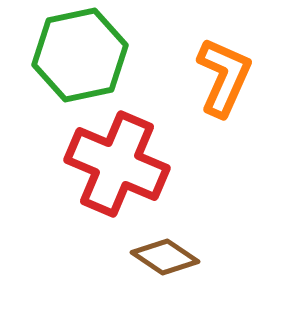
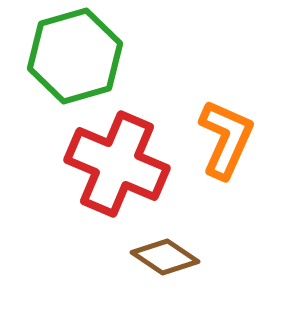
green hexagon: moved 5 px left, 1 px down; rotated 4 degrees counterclockwise
orange L-shape: moved 2 px right, 62 px down
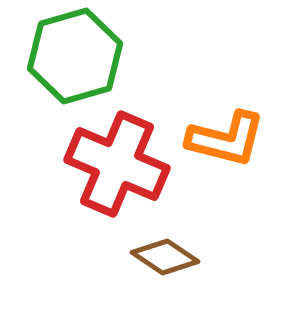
orange L-shape: rotated 80 degrees clockwise
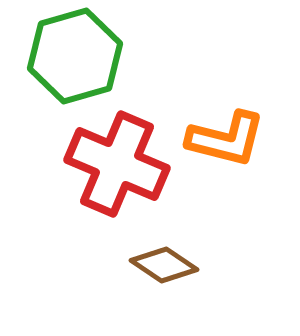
brown diamond: moved 1 px left, 8 px down
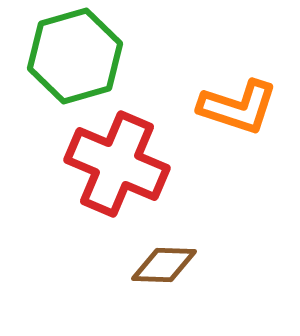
orange L-shape: moved 12 px right, 32 px up; rotated 4 degrees clockwise
brown diamond: rotated 32 degrees counterclockwise
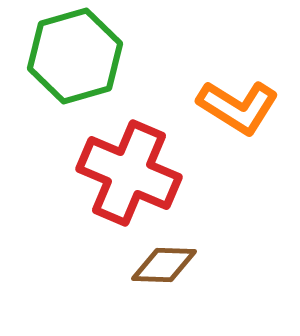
orange L-shape: rotated 14 degrees clockwise
red cross: moved 12 px right, 9 px down
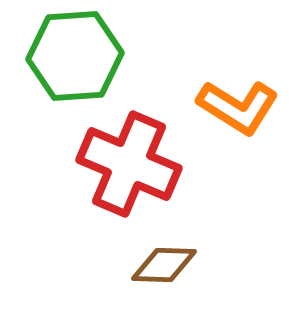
green hexagon: rotated 12 degrees clockwise
red cross: moved 9 px up
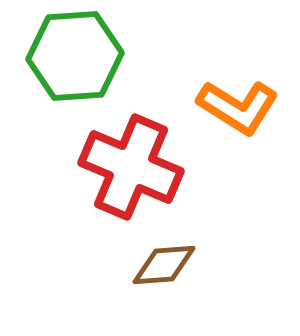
red cross: moved 2 px right, 3 px down
brown diamond: rotated 6 degrees counterclockwise
